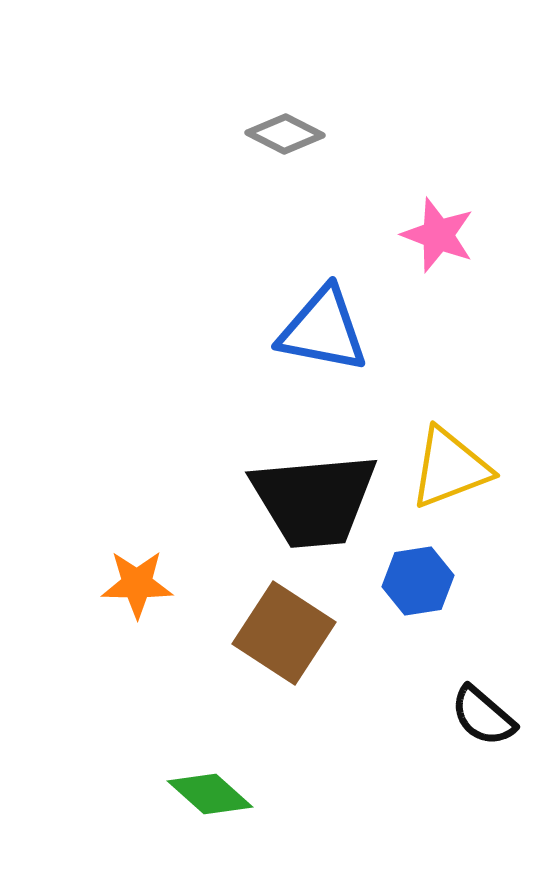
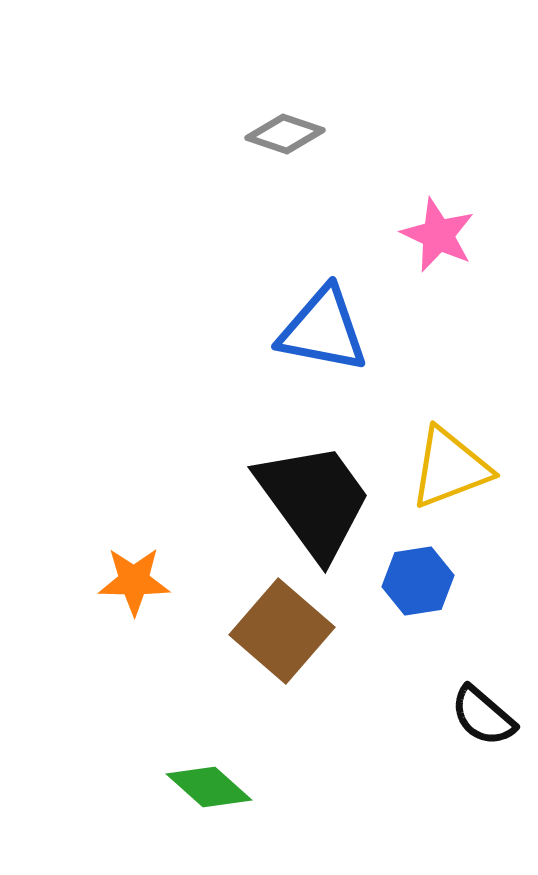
gray diamond: rotated 8 degrees counterclockwise
pink star: rotated 4 degrees clockwise
black trapezoid: rotated 121 degrees counterclockwise
orange star: moved 3 px left, 3 px up
brown square: moved 2 px left, 2 px up; rotated 8 degrees clockwise
green diamond: moved 1 px left, 7 px up
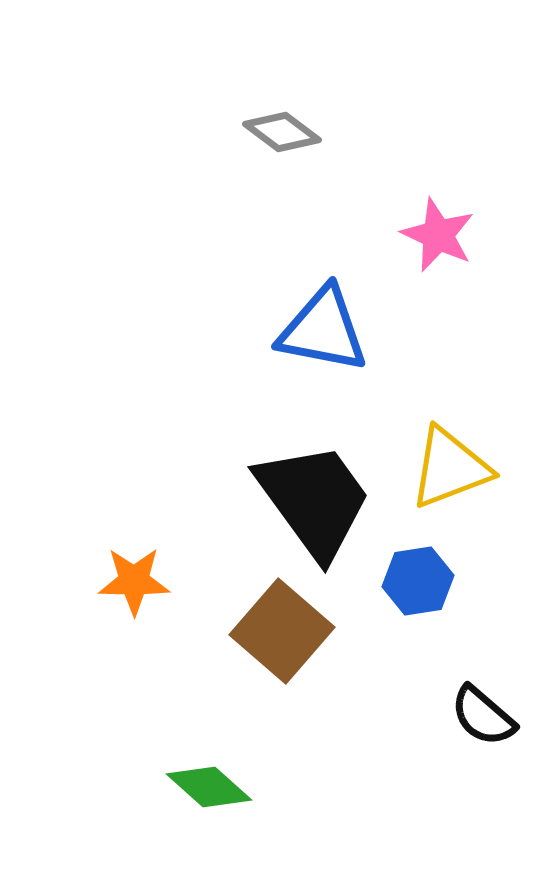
gray diamond: moved 3 px left, 2 px up; rotated 18 degrees clockwise
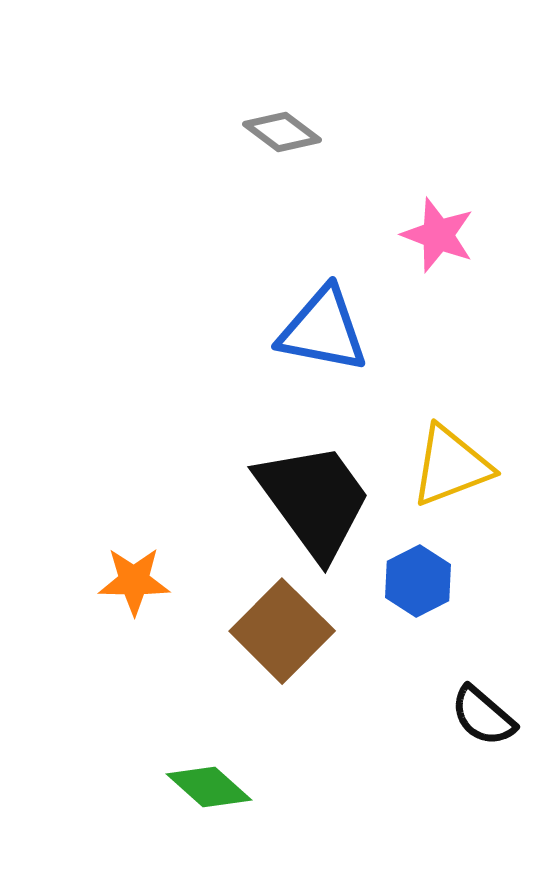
pink star: rotated 4 degrees counterclockwise
yellow triangle: moved 1 px right, 2 px up
blue hexagon: rotated 18 degrees counterclockwise
brown square: rotated 4 degrees clockwise
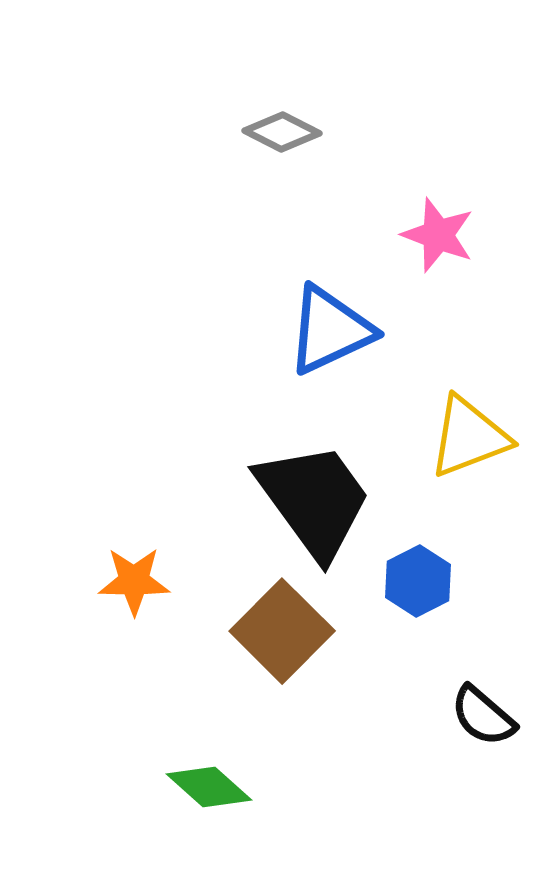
gray diamond: rotated 10 degrees counterclockwise
blue triangle: moved 7 px right; rotated 36 degrees counterclockwise
yellow triangle: moved 18 px right, 29 px up
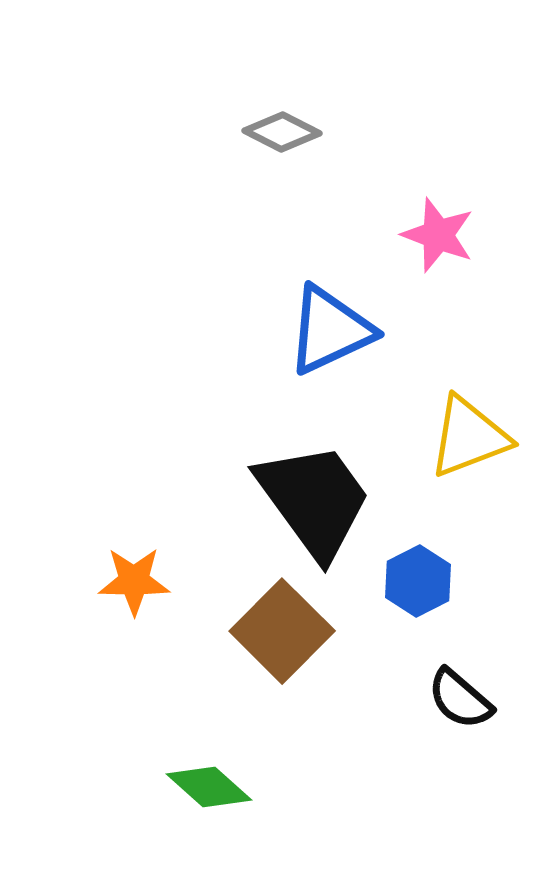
black semicircle: moved 23 px left, 17 px up
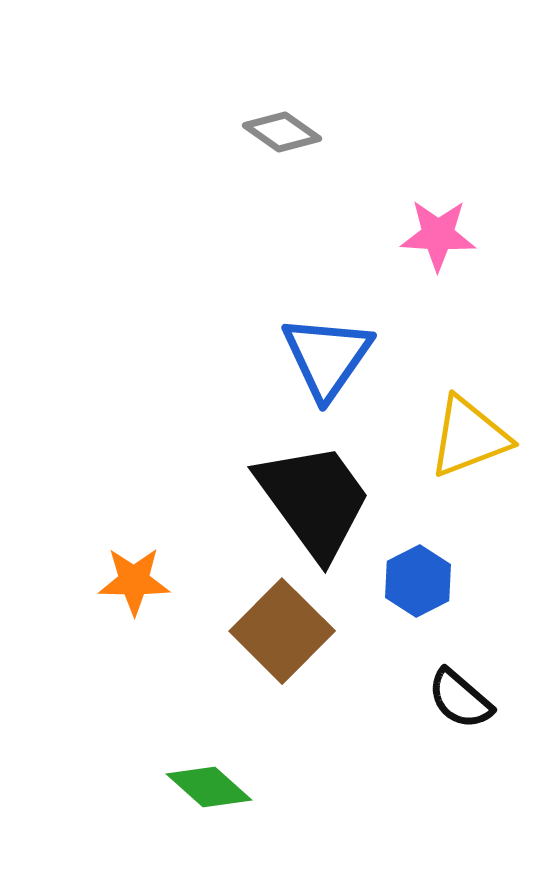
gray diamond: rotated 8 degrees clockwise
pink star: rotated 18 degrees counterclockwise
blue triangle: moved 3 px left, 27 px down; rotated 30 degrees counterclockwise
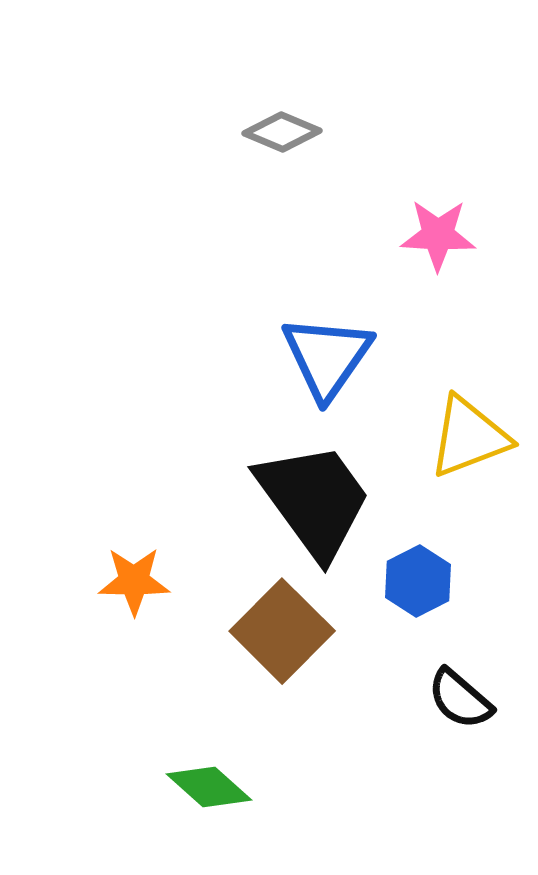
gray diamond: rotated 12 degrees counterclockwise
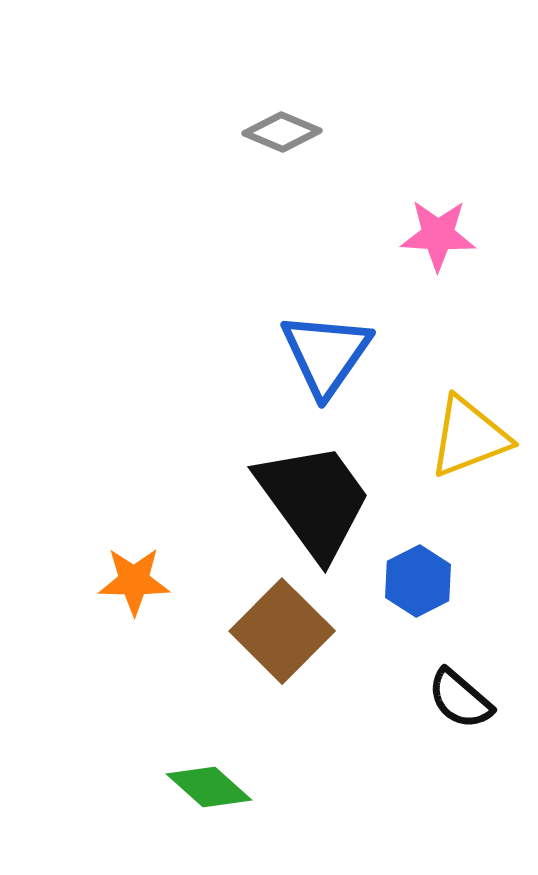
blue triangle: moved 1 px left, 3 px up
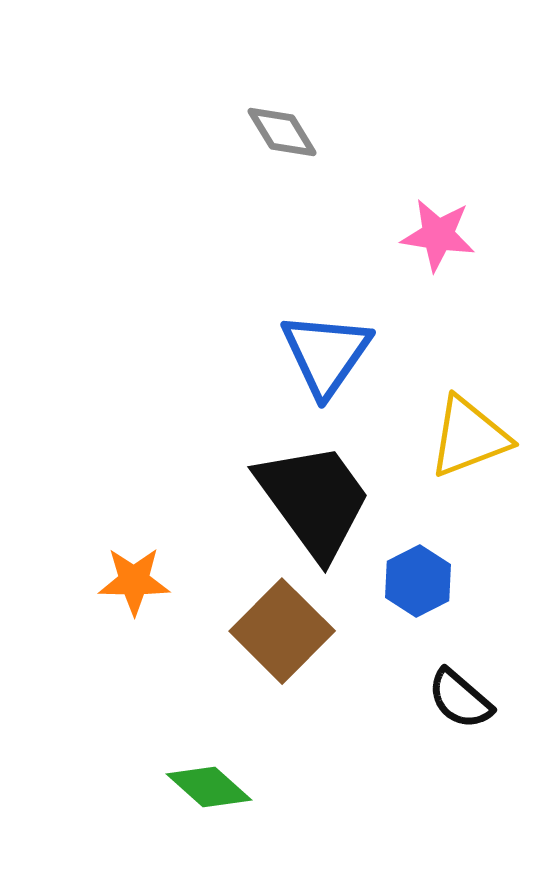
gray diamond: rotated 36 degrees clockwise
pink star: rotated 6 degrees clockwise
